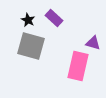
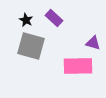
black star: moved 2 px left
pink rectangle: rotated 76 degrees clockwise
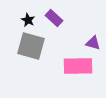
black star: moved 2 px right
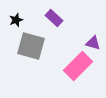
black star: moved 12 px left; rotated 24 degrees clockwise
pink rectangle: rotated 44 degrees counterclockwise
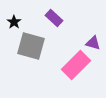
black star: moved 2 px left, 2 px down; rotated 16 degrees counterclockwise
pink rectangle: moved 2 px left, 1 px up
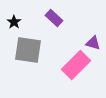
gray square: moved 3 px left, 4 px down; rotated 8 degrees counterclockwise
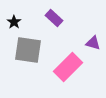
pink rectangle: moved 8 px left, 2 px down
